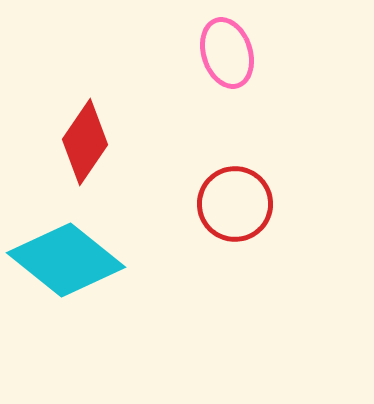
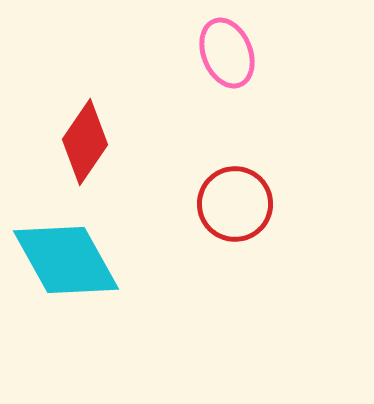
pink ellipse: rotated 4 degrees counterclockwise
cyan diamond: rotated 22 degrees clockwise
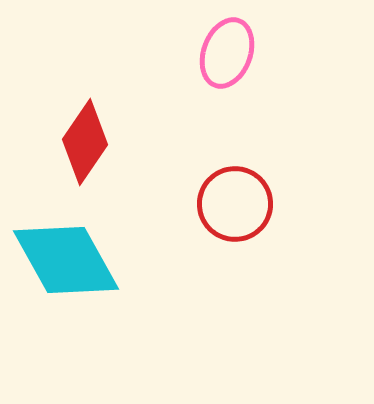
pink ellipse: rotated 42 degrees clockwise
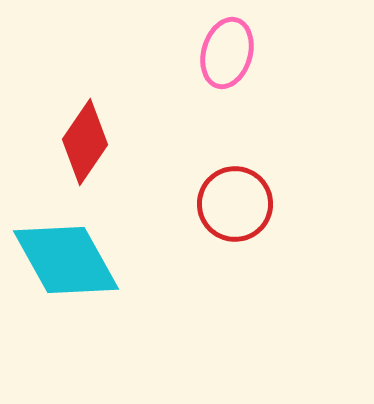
pink ellipse: rotated 4 degrees counterclockwise
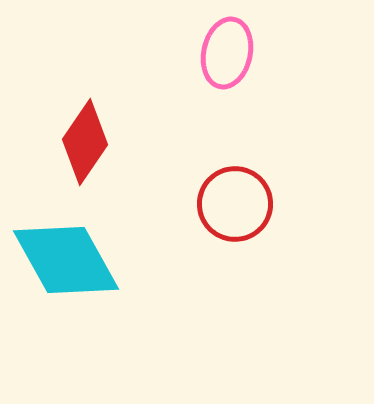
pink ellipse: rotated 4 degrees counterclockwise
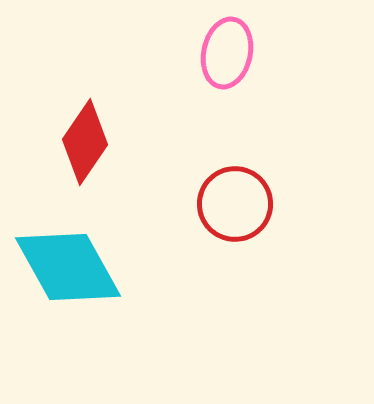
cyan diamond: moved 2 px right, 7 px down
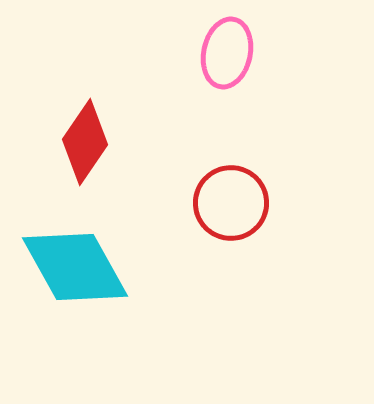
red circle: moved 4 px left, 1 px up
cyan diamond: moved 7 px right
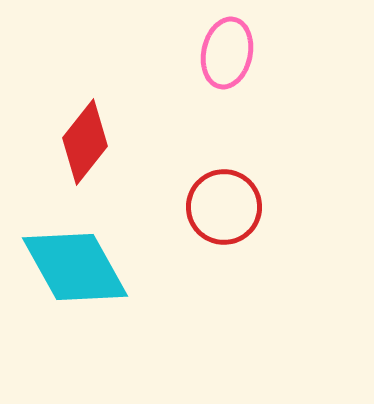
red diamond: rotated 4 degrees clockwise
red circle: moved 7 px left, 4 px down
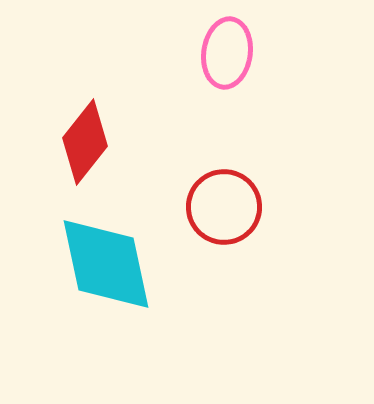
pink ellipse: rotated 4 degrees counterclockwise
cyan diamond: moved 31 px right, 3 px up; rotated 17 degrees clockwise
